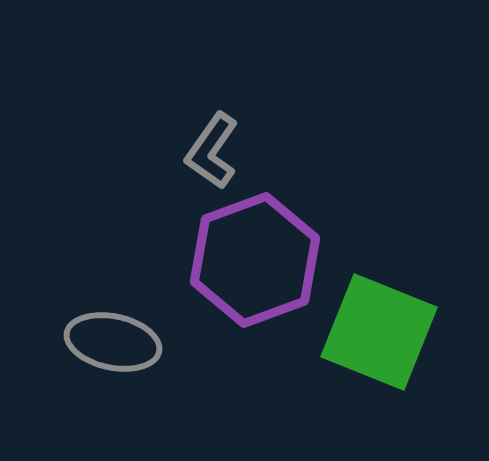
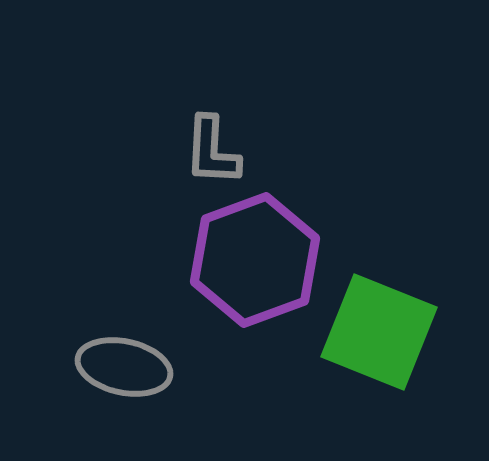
gray L-shape: rotated 32 degrees counterclockwise
gray ellipse: moved 11 px right, 25 px down
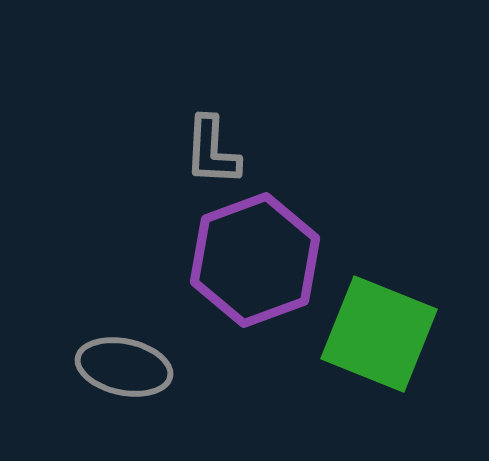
green square: moved 2 px down
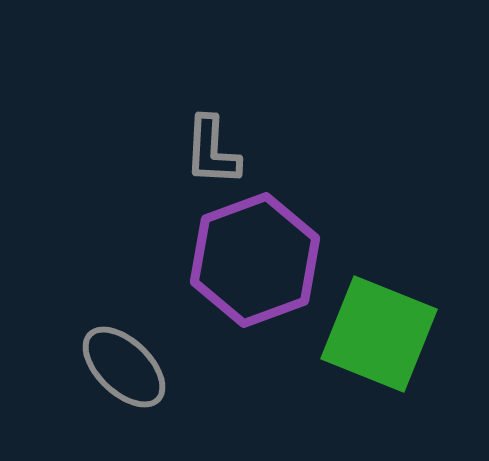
gray ellipse: rotated 32 degrees clockwise
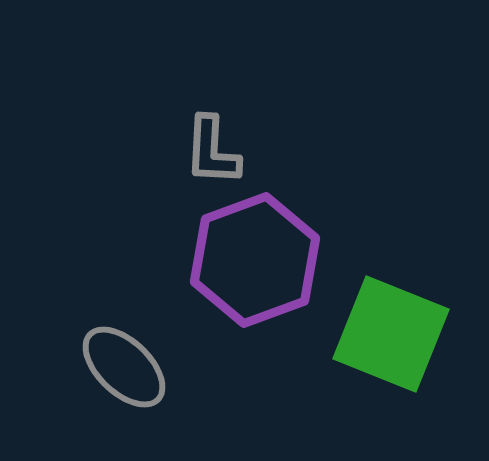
green square: moved 12 px right
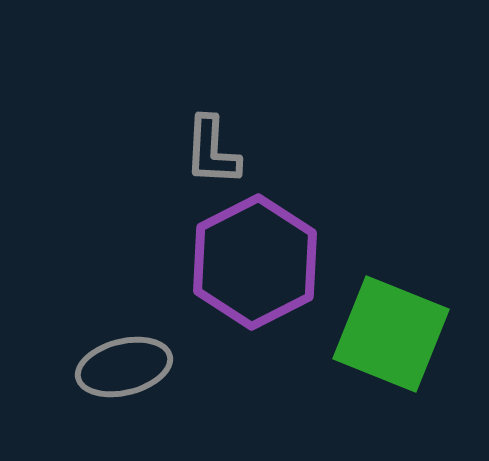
purple hexagon: moved 2 px down; rotated 7 degrees counterclockwise
gray ellipse: rotated 58 degrees counterclockwise
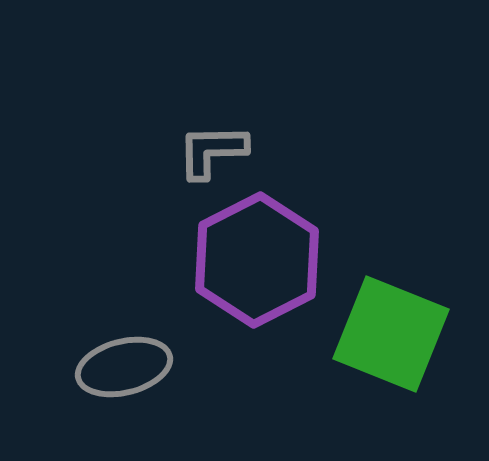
gray L-shape: rotated 86 degrees clockwise
purple hexagon: moved 2 px right, 2 px up
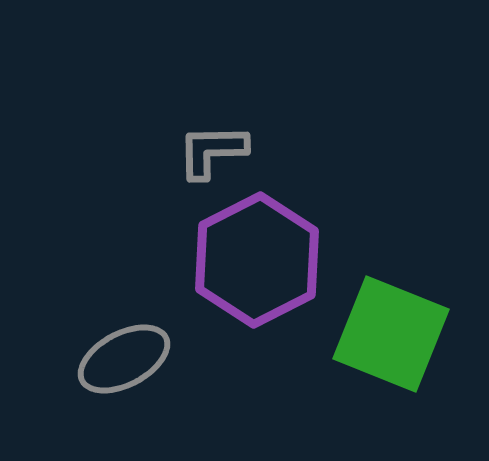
gray ellipse: moved 8 px up; rotated 14 degrees counterclockwise
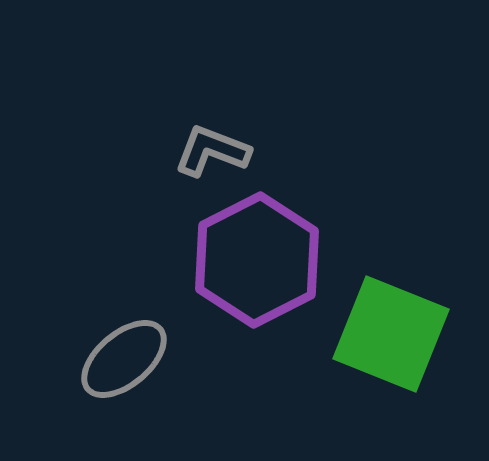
gray L-shape: rotated 22 degrees clockwise
gray ellipse: rotated 12 degrees counterclockwise
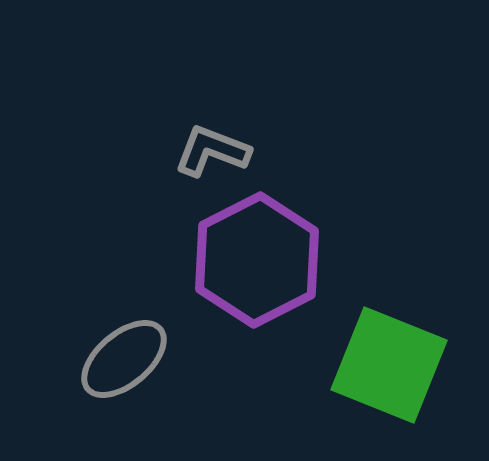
green square: moved 2 px left, 31 px down
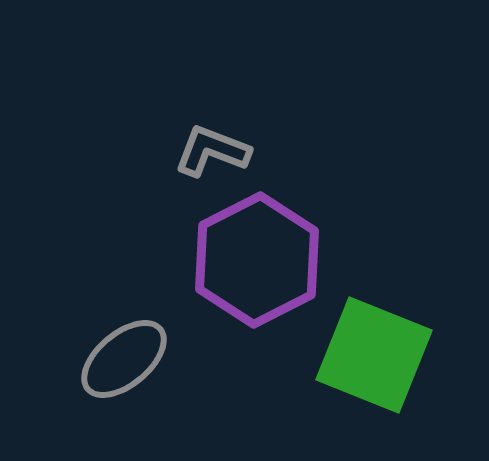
green square: moved 15 px left, 10 px up
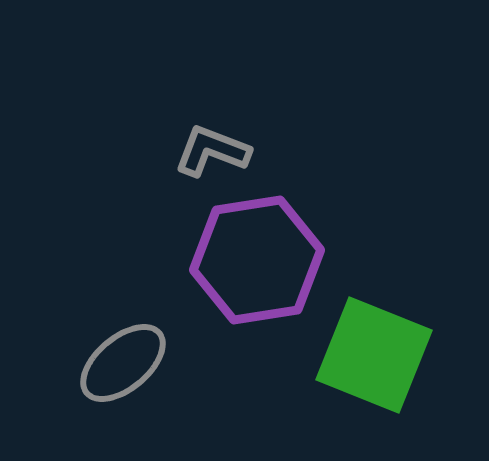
purple hexagon: rotated 18 degrees clockwise
gray ellipse: moved 1 px left, 4 px down
